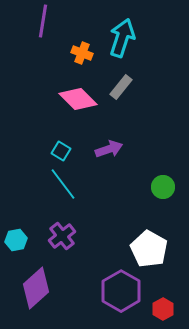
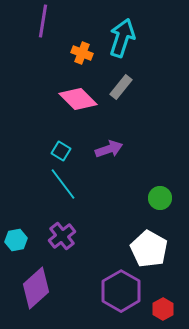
green circle: moved 3 px left, 11 px down
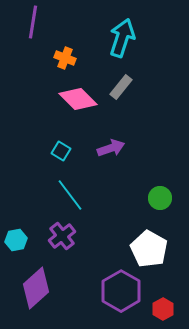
purple line: moved 10 px left, 1 px down
orange cross: moved 17 px left, 5 px down
purple arrow: moved 2 px right, 1 px up
cyan line: moved 7 px right, 11 px down
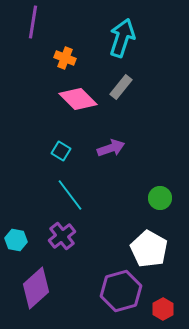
cyan hexagon: rotated 20 degrees clockwise
purple hexagon: rotated 15 degrees clockwise
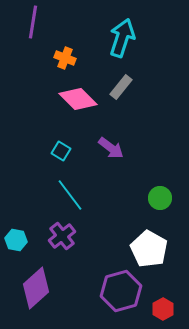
purple arrow: rotated 56 degrees clockwise
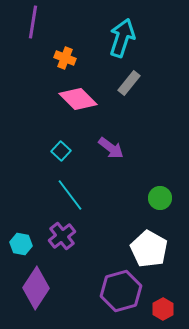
gray rectangle: moved 8 px right, 4 px up
cyan square: rotated 12 degrees clockwise
cyan hexagon: moved 5 px right, 4 px down
purple diamond: rotated 15 degrees counterclockwise
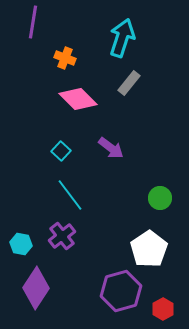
white pentagon: rotated 9 degrees clockwise
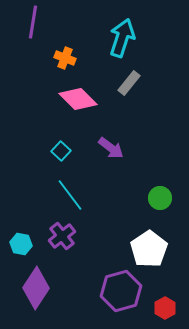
red hexagon: moved 2 px right, 1 px up
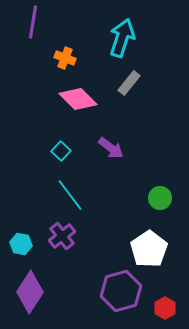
purple diamond: moved 6 px left, 4 px down
